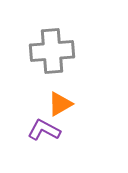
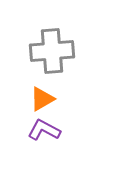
orange triangle: moved 18 px left, 5 px up
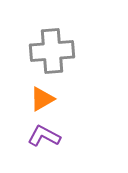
purple L-shape: moved 6 px down
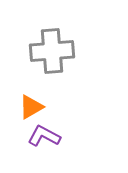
orange triangle: moved 11 px left, 8 px down
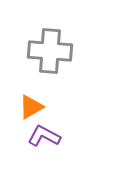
gray cross: moved 2 px left; rotated 9 degrees clockwise
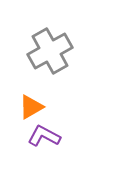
gray cross: rotated 33 degrees counterclockwise
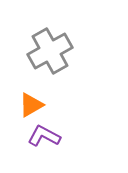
orange triangle: moved 2 px up
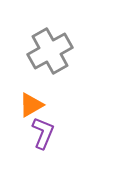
purple L-shape: moved 1 px left, 3 px up; rotated 84 degrees clockwise
